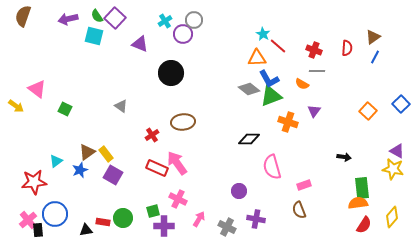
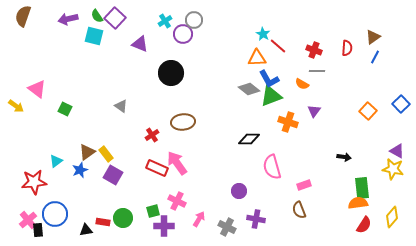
pink cross at (178, 199): moved 1 px left, 2 px down
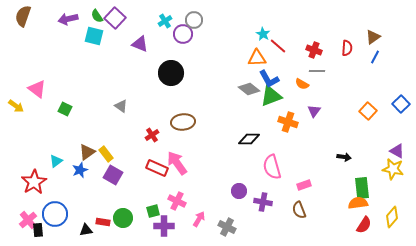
red star at (34, 182): rotated 25 degrees counterclockwise
purple cross at (256, 219): moved 7 px right, 17 px up
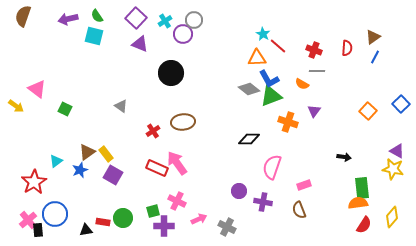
purple square at (115, 18): moved 21 px right
red cross at (152, 135): moved 1 px right, 4 px up
pink semicircle at (272, 167): rotated 35 degrees clockwise
pink arrow at (199, 219): rotated 35 degrees clockwise
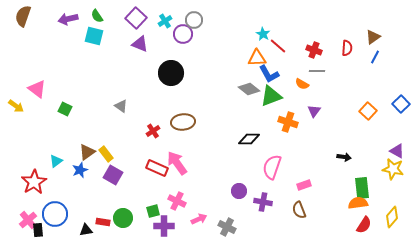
blue L-shape at (269, 79): moved 5 px up
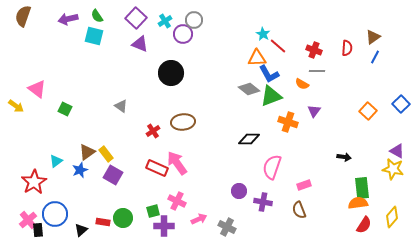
black triangle at (86, 230): moved 5 px left; rotated 32 degrees counterclockwise
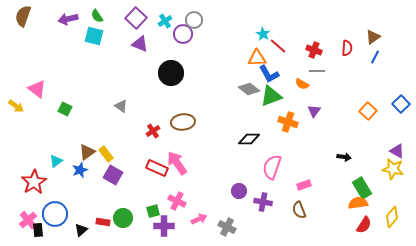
green rectangle at (362, 188): rotated 25 degrees counterclockwise
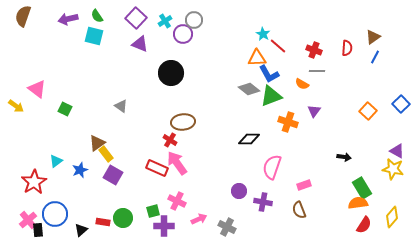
red cross at (153, 131): moved 17 px right, 9 px down; rotated 24 degrees counterclockwise
brown triangle at (87, 152): moved 10 px right, 9 px up
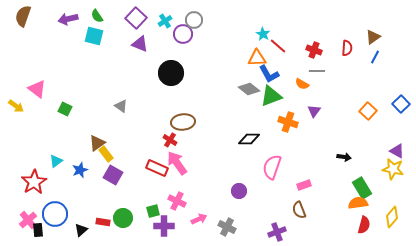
purple cross at (263, 202): moved 14 px right, 30 px down; rotated 30 degrees counterclockwise
red semicircle at (364, 225): rotated 18 degrees counterclockwise
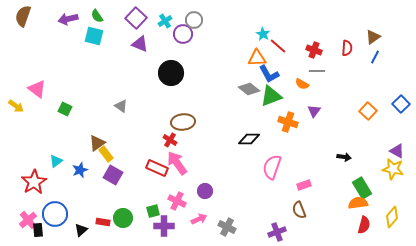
purple circle at (239, 191): moved 34 px left
